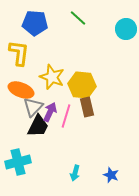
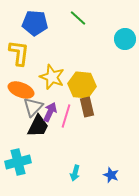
cyan circle: moved 1 px left, 10 px down
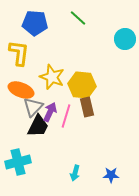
blue star: rotated 21 degrees counterclockwise
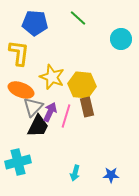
cyan circle: moved 4 px left
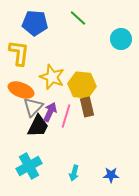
cyan cross: moved 11 px right, 4 px down; rotated 15 degrees counterclockwise
cyan arrow: moved 1 px left
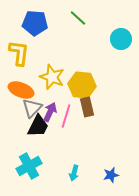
gray triangle: moved 1 px left, 1 px down
blue star: rotated 14 degrees counterclockwise
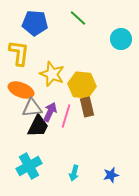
yellow star: moved 3 px up
gray triangle: rotated 40 degrees clockwise
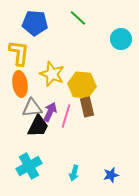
orange ellipse: moved 1 px left, 6 px up; rotated 60 degrees clockwise
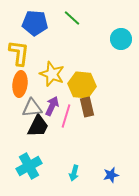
green line: moved 6 px left
orange ellipse: rotated 15 degrees clockwise
purple arrow: moved 2 px right, 6 px up
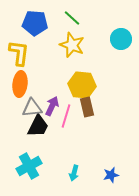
yellow star: moved 20 px right, 29 px up
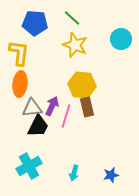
yellow star: moved 3 px right
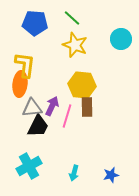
yellow L-shape: moved 6 px right, 12 px down
brown rectangle: rotated 12 degrees clockwise
pink line: moved 1 px right
